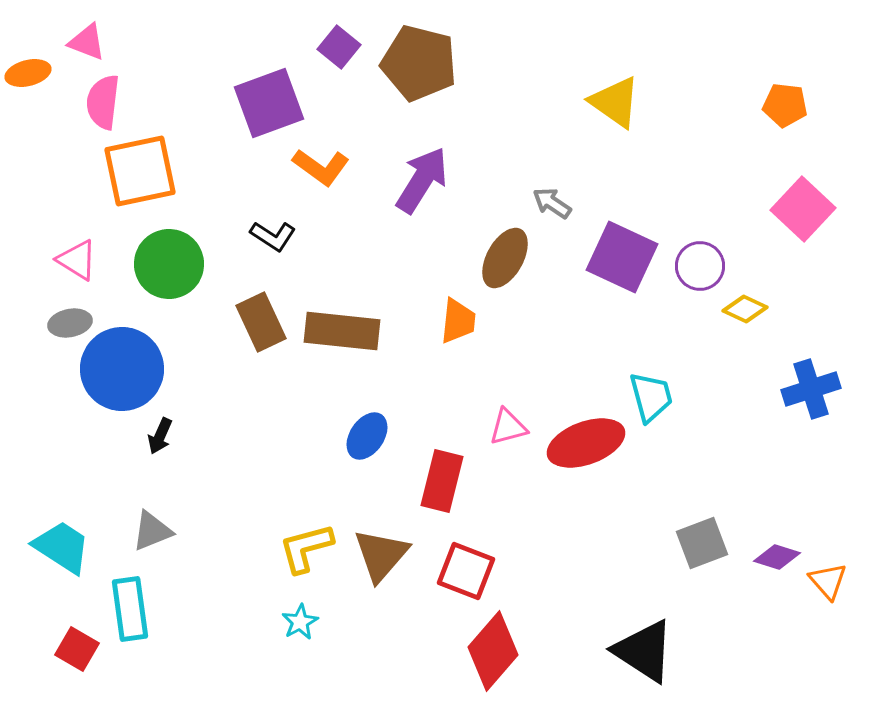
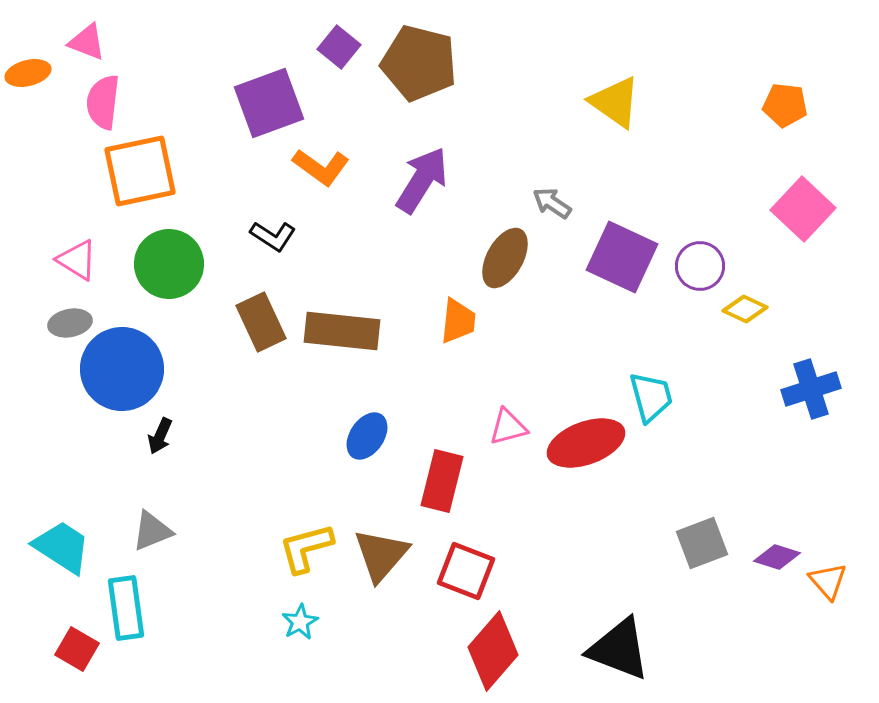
cyan rectangle at (130, 609): moved 4 px left, 1 px up
black triangle at (644, 651): moved 25 px left, 2 px up; rotated 12 degrees counterclockwise
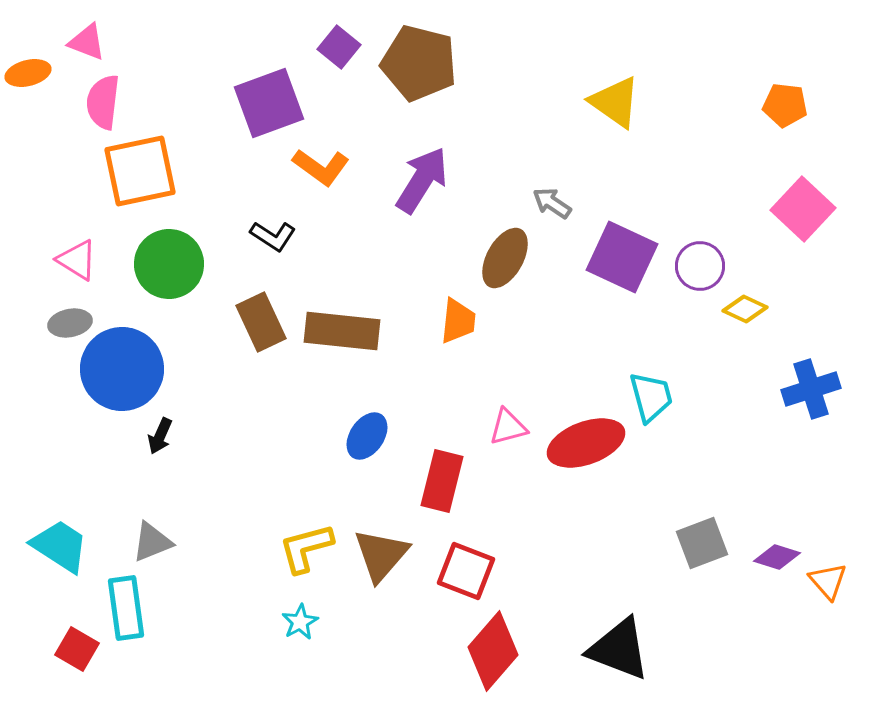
gray triangle at (152, 531): moved 11 px down
cyan trapezoid at (62, 547): moved 2 px left, 1 px up
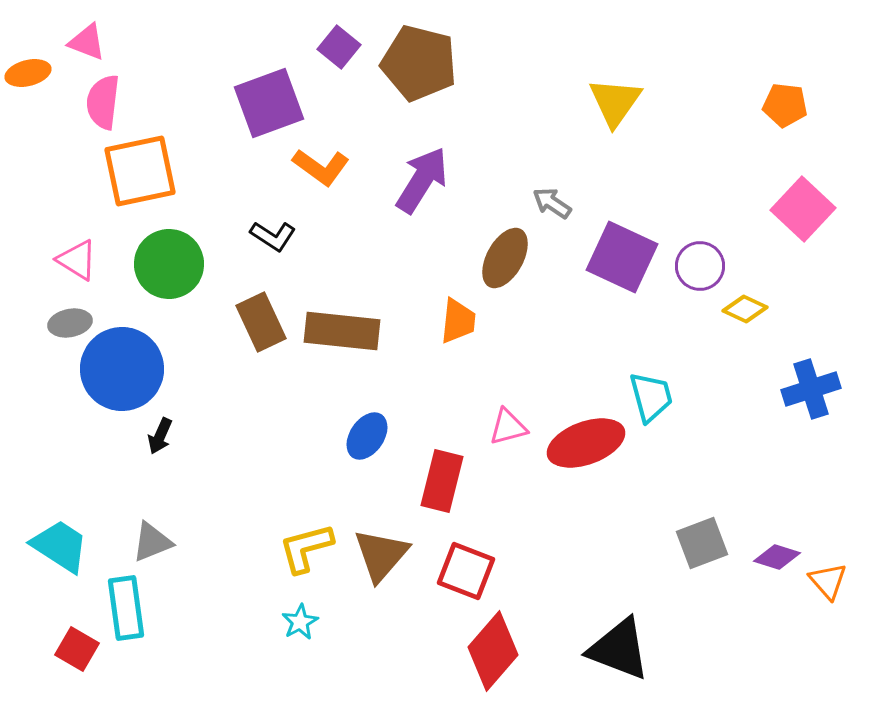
yellow triangle at (615, 102): rotated 30 degrees clockwise
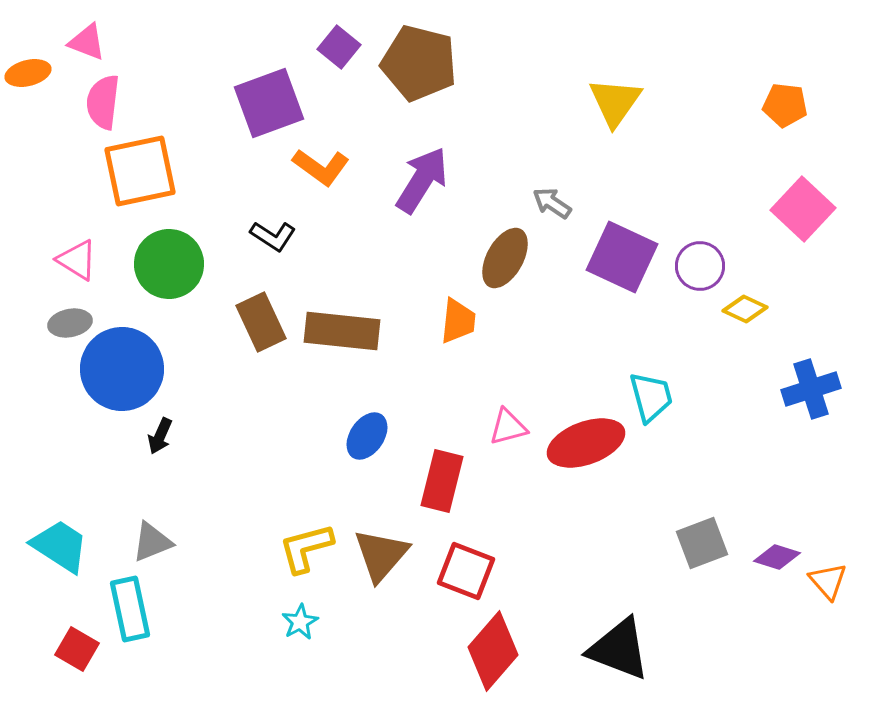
cyan rectangle at (126, 608): moved 4 px right, 1 px down; rotated 4 degrees counterclockwise
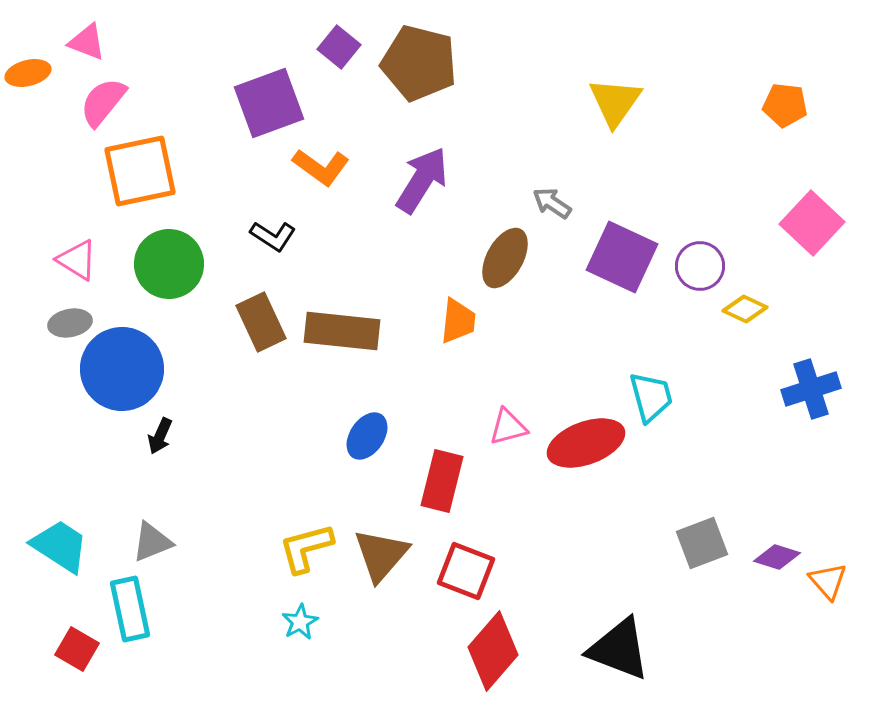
pink semicircle at (103, 102): rotated 32 degrees clockwise
pink square at (803, 209): moved 9 px right, 14 px down
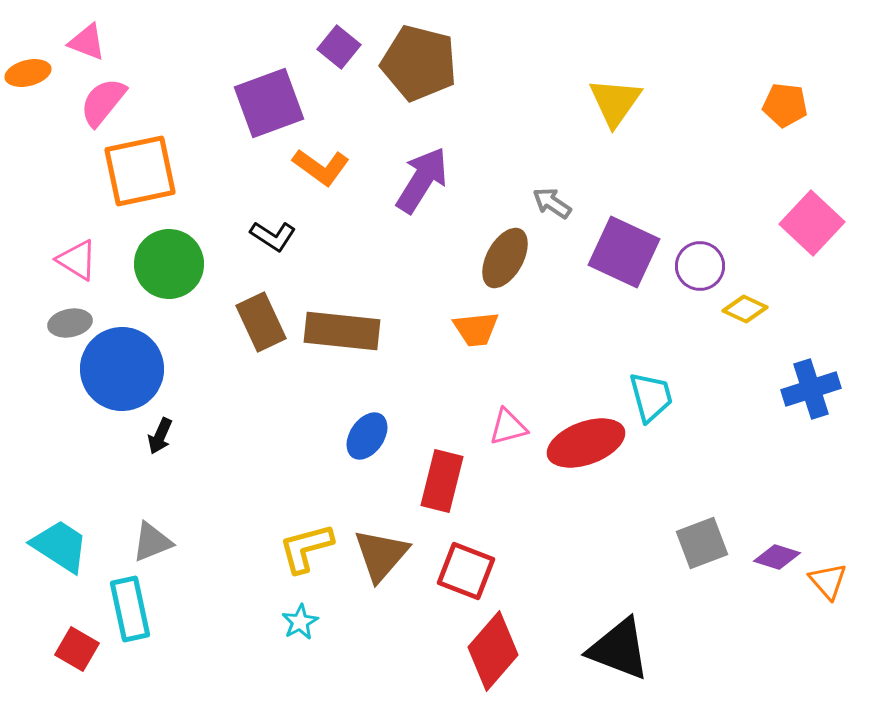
purple square at (622, 257): moved 2 px right, 5 px up
orange trapezoid at (458, 321): moved 18 px right, 8 px down; rotated 78 degrees clockwise
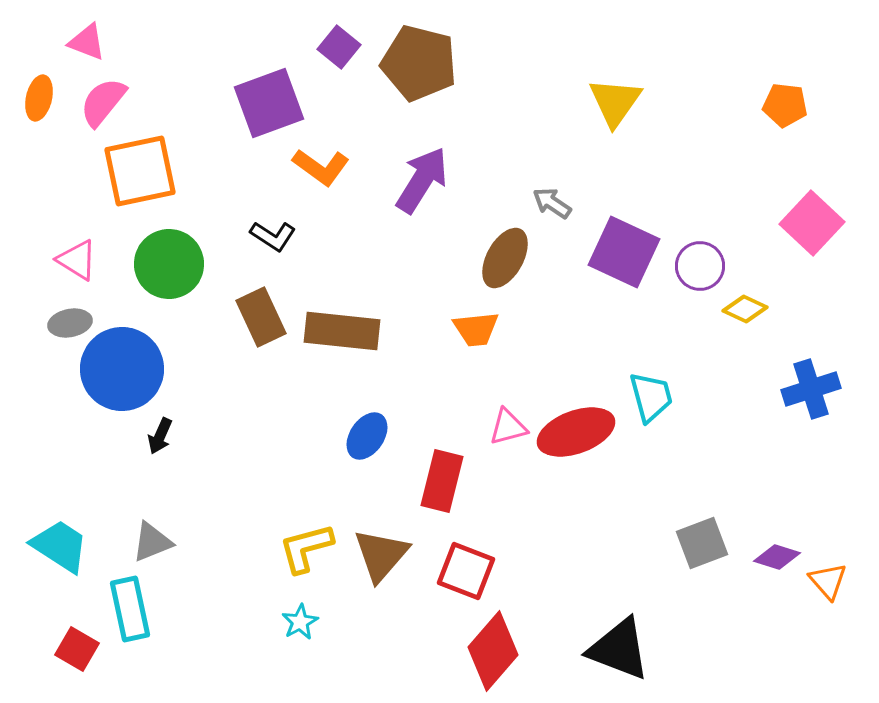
orange ellipse at (28, 73): moved 11 px right, 25 px down; rotated 63 degrees counterclockwise
brown rectangle at (261, 322): moved 5 px up
red ellipse at (586, 443): moved 10 px left, 11 px up
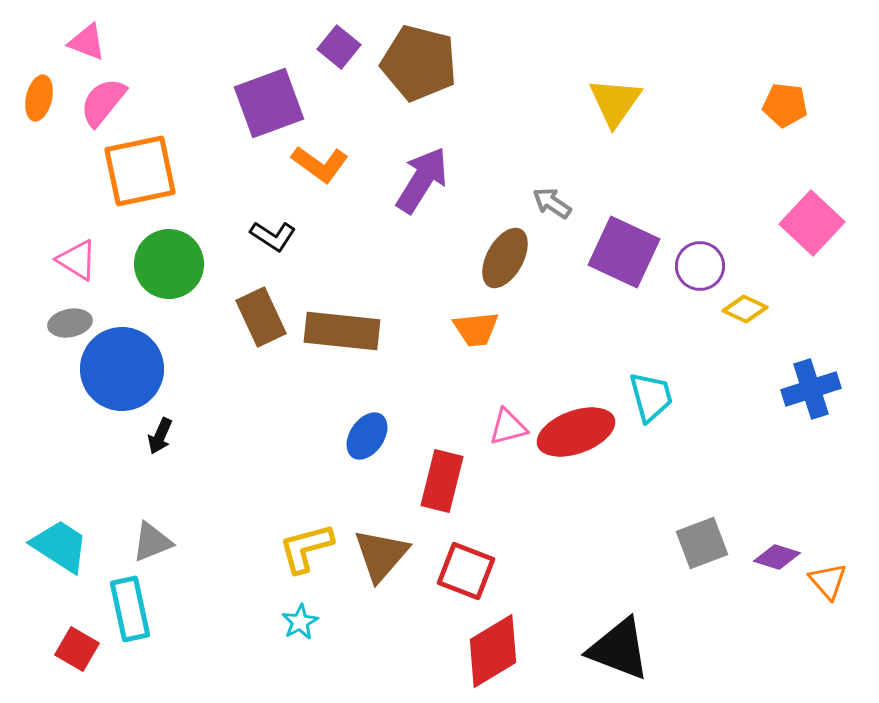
orange L-shape at (321, 167): moved 1 px left, 3 px up
red diamond at (493, 651): rotated 18 degrees clockwise
